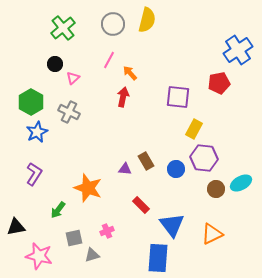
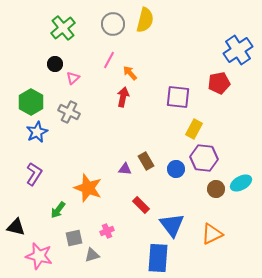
yellow semicircle: moved 2 px left
black triangle: rotated 24 degrees clockwise
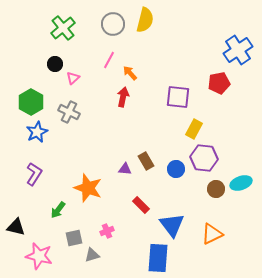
cyan ellipse: rotated 10 degrees clockwise
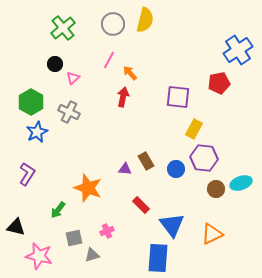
purple L-shape: moved 7 px left
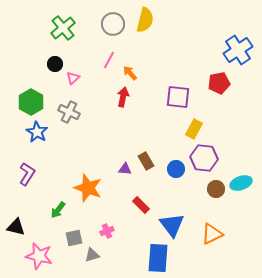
blue star: rotated 15 degrees counterclockwise
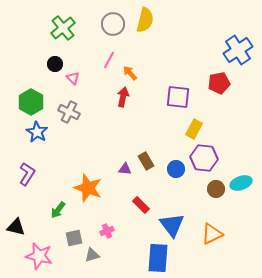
pink triangle: rotated 32 degrees counterclockwise
